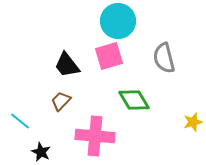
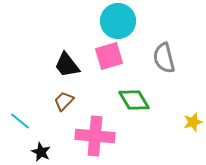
brown trapezoid: moved 3 px right
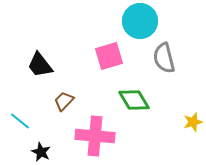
cyan circle: moved 22 px right
black trapezoid: moved 27 px left
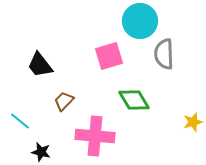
gray semicircle: moved 4 px up; rotated 12 degrees clockwise
black star: rotated 12 degrees counterclockwise
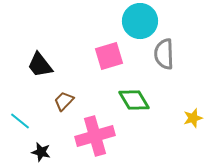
yellow star: moved 4 px up
pink cross: rotated 21 degrees counterclockwise
